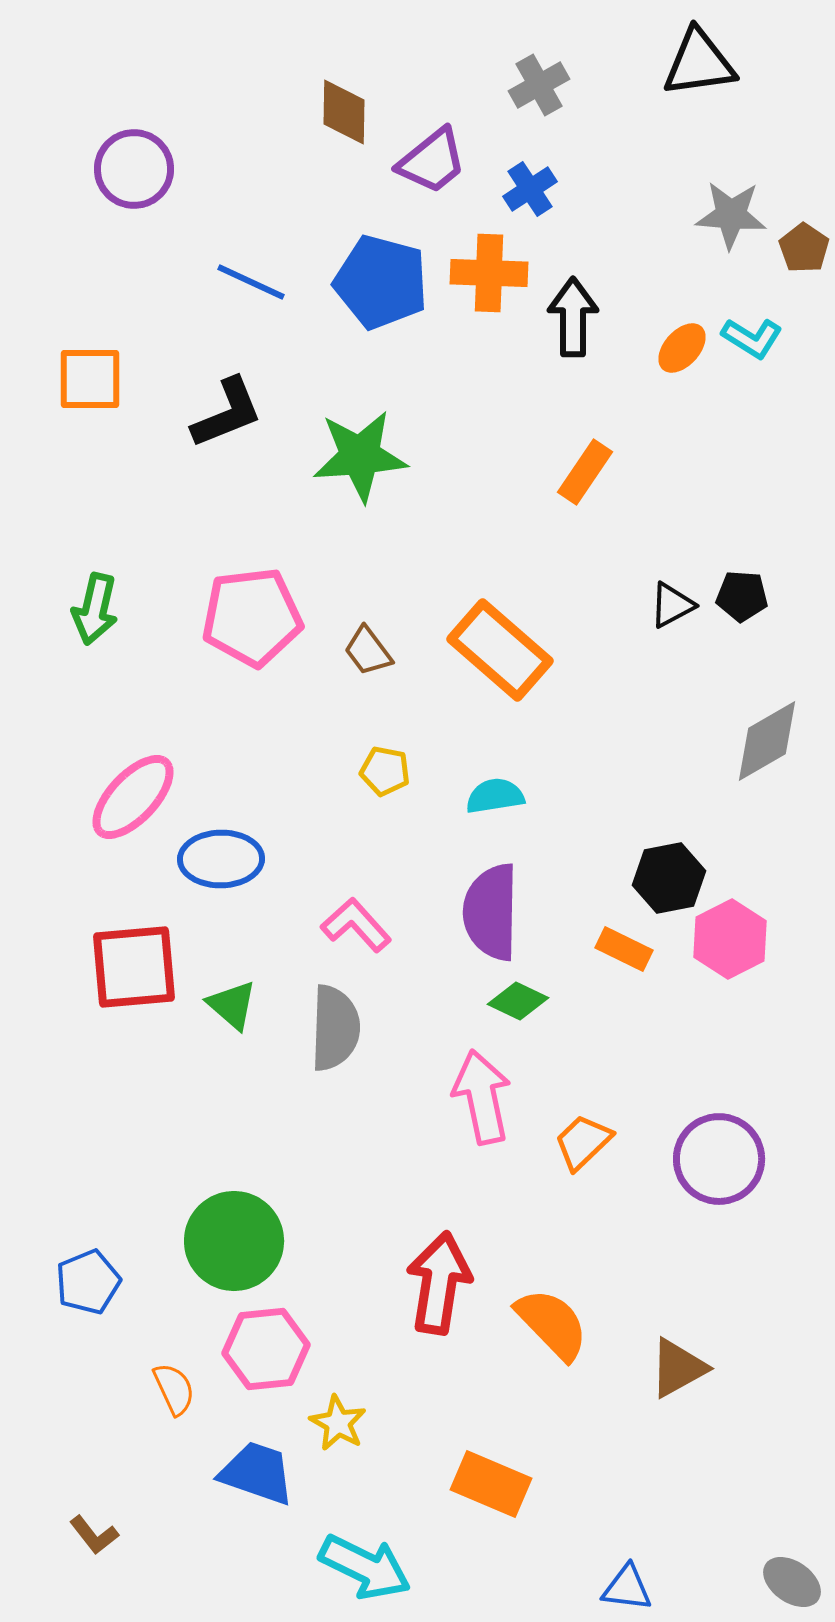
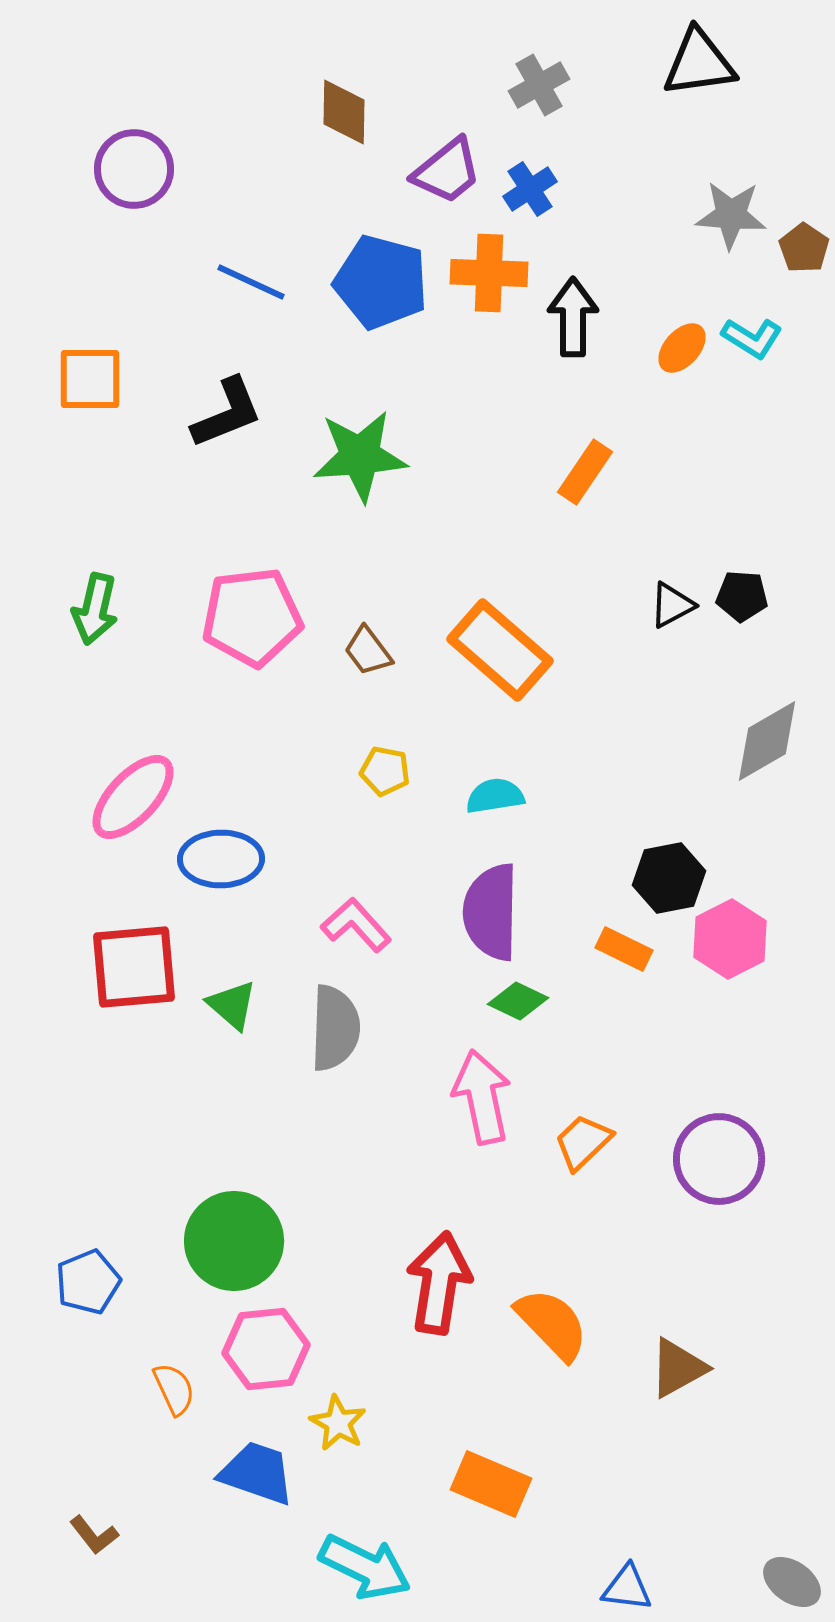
purple trapezoid at (432, 161): moved 15 px right, 10 px down
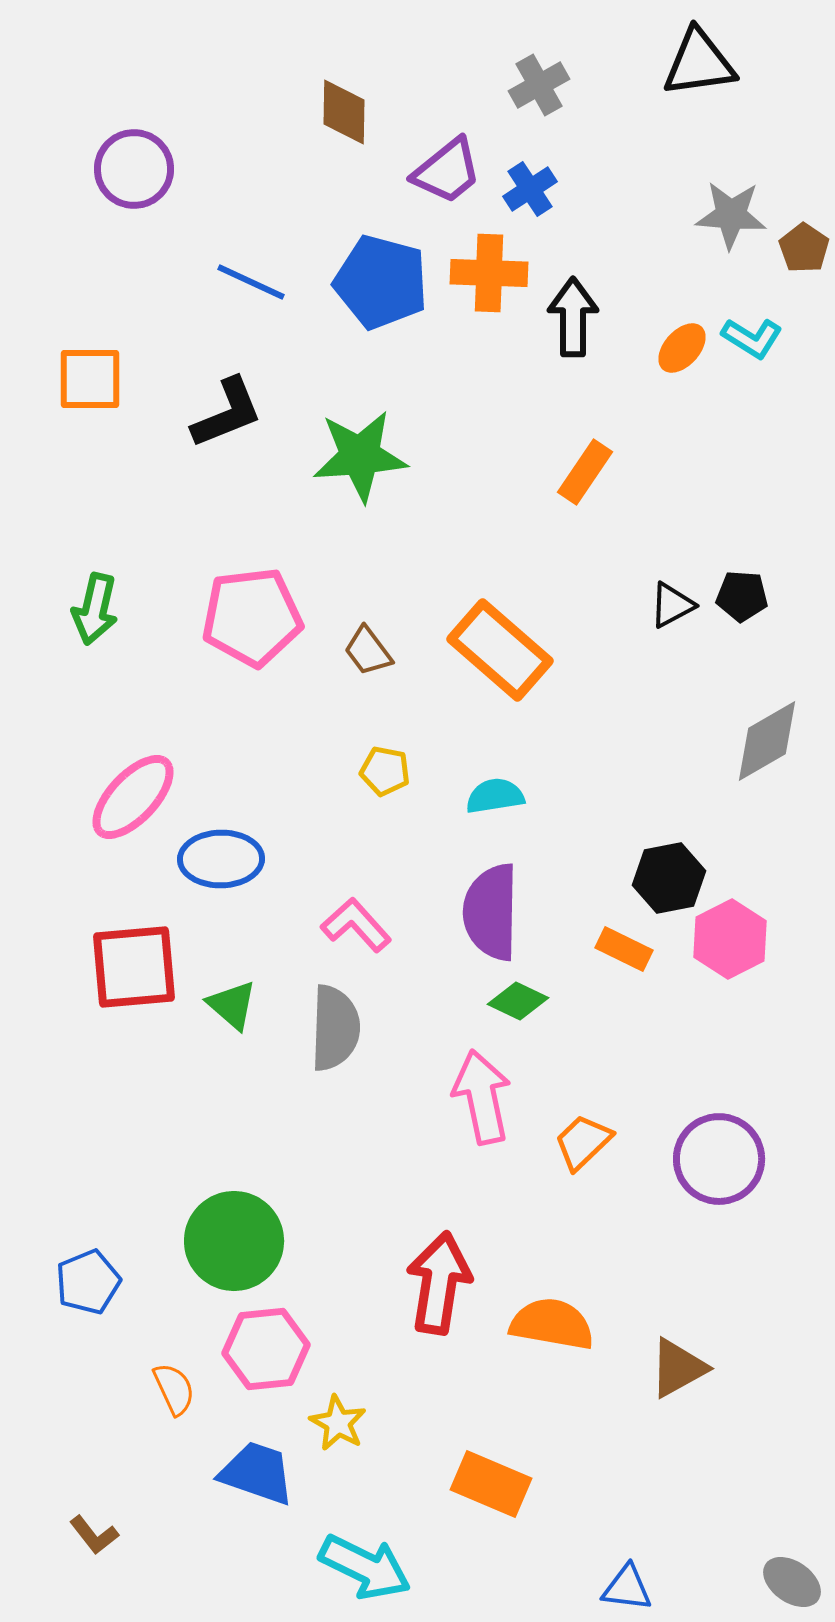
orange semicircle at (552, 1324): rotated 36 degrees counterclockwise
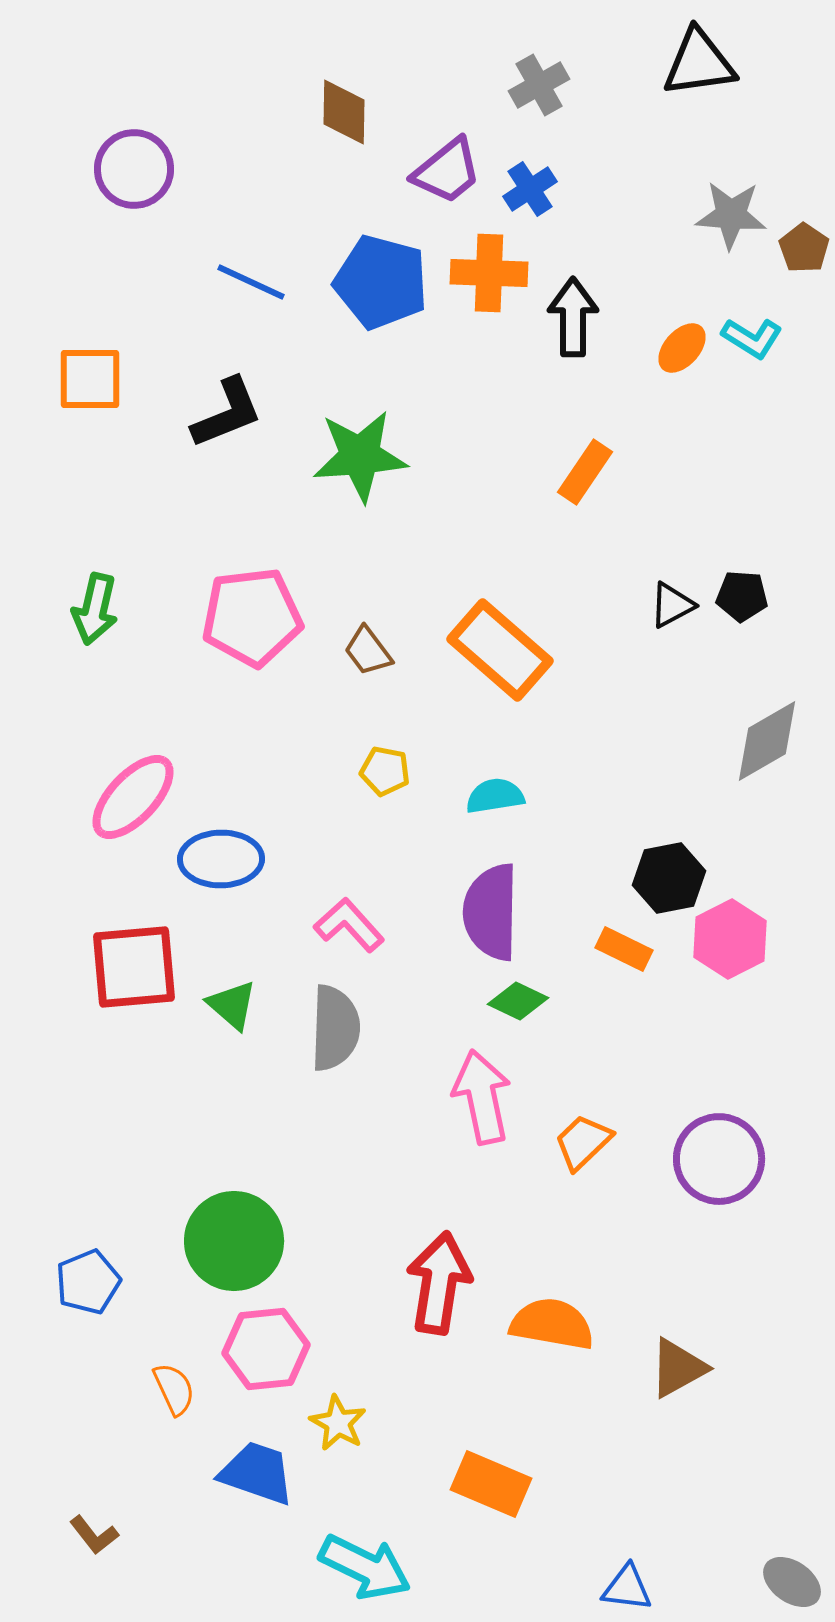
pink L-shape at (356, 925): moved 7 px left
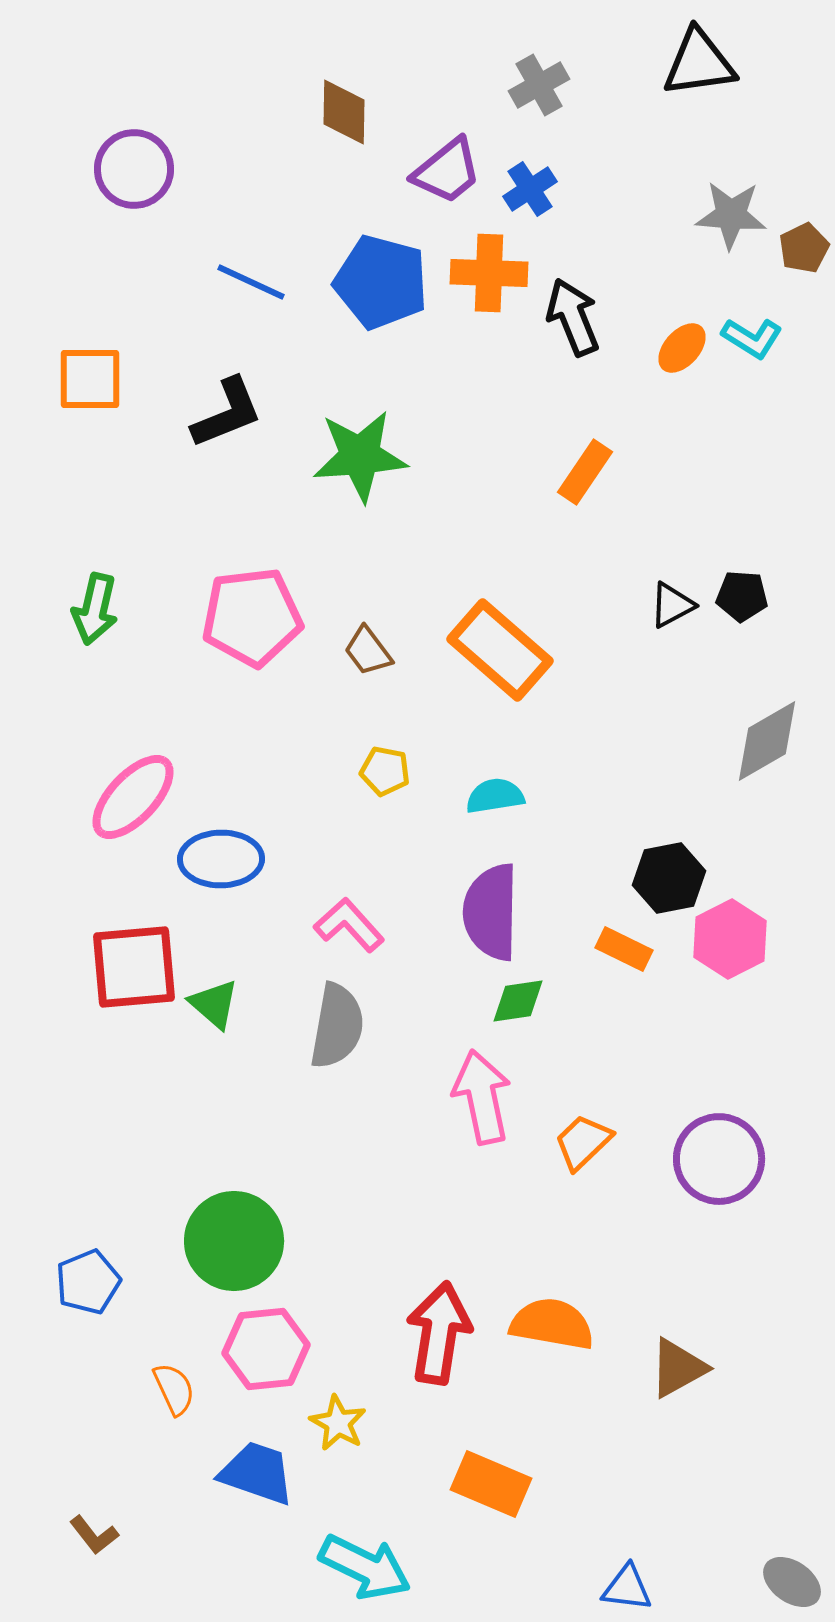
brown pentagon at (804, 248): rotated 12 degrees clockwise
black arrow at (573, 317): rotated 22 degrees counterclockwise
green diamond at (518, 1001): rotated 34 degrees counterclockwise
green triangle at (232, 1005): moved 18 px left, 1 px up
gray semicircle at (335, 1028): moved 2 px right, 2 px up; rotated 8 degrees clockwise
red arrow at (439, 1283): moved 50 px down
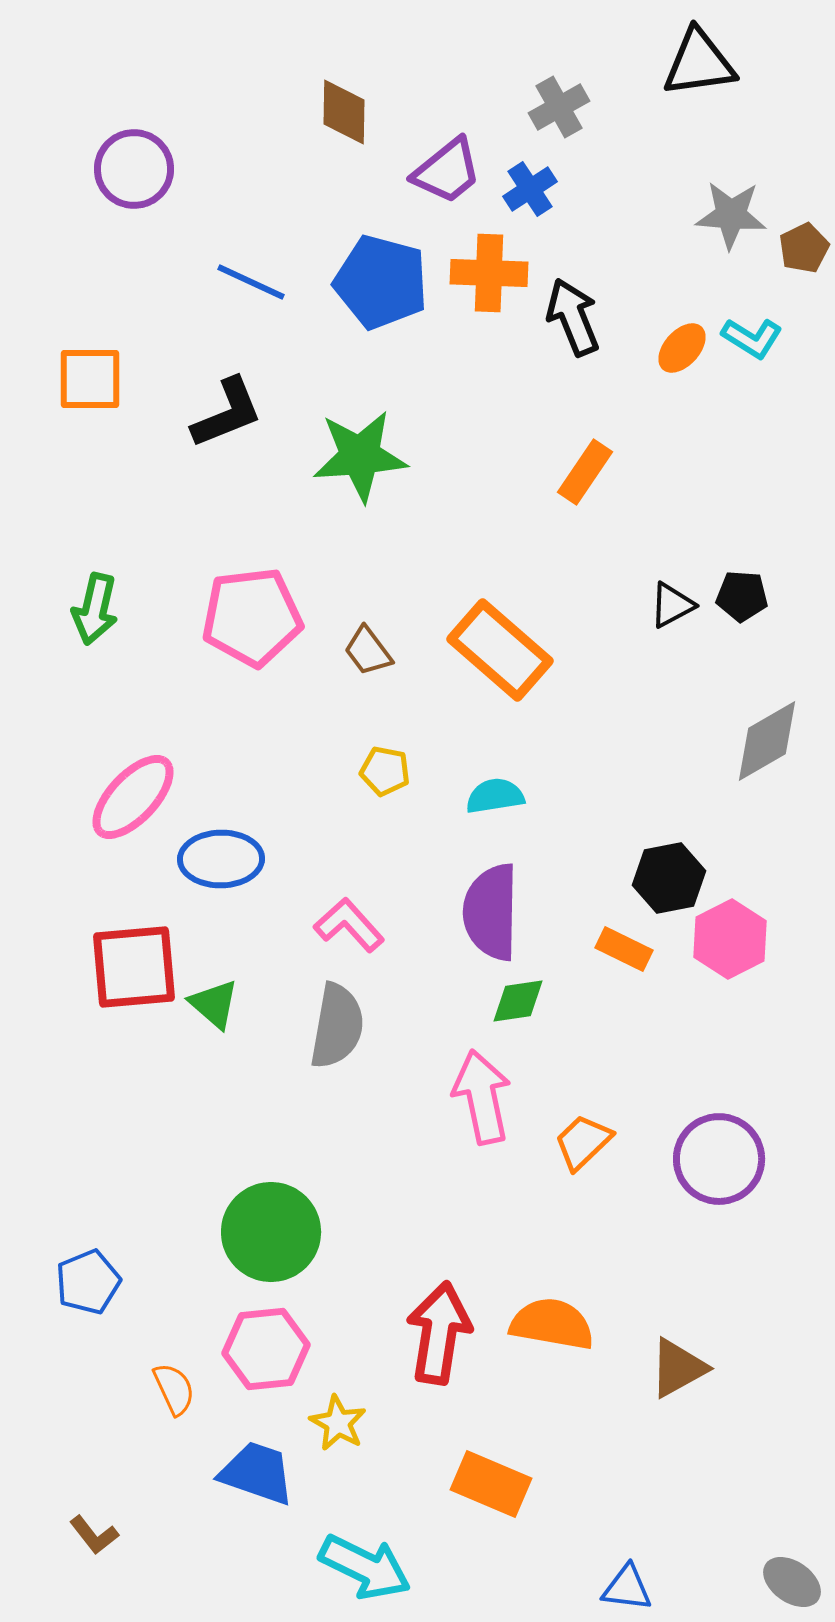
gray cross at (539, 85): moved 20 px right, 22 px down
green circle at (234, 1241): moved 37 px right, 9 px up
